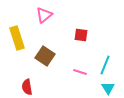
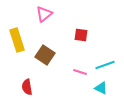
pink triangle: moved 1 px up
yellow rectangle: moved 2 px down
brown square: moved 1 px up
cyan line: rotated 48 degrees clockwise
cyan triangle: moved 7 px left; rotated 32 degrees counterclockwise
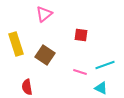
yellow rectangle: moved 1 px left, 4 px down
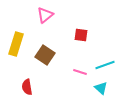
pink triangle: moved 1 px right, 1 px down
yellow rectangle: rotated 35 degrees clockwise
cyan triangle: rotated 16 degrees clockwise
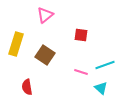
pink line: moved 1 px right
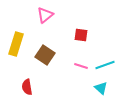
pink line: moved 6 px up
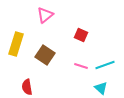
red square: rotated 16 degrees clockwise
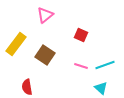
yellow rectangle: rotated 20 degrees clockwise
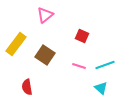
red square: moved 1 px right, 1 px down
pink line: moved 2 px left
